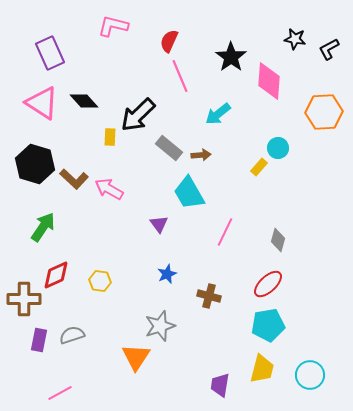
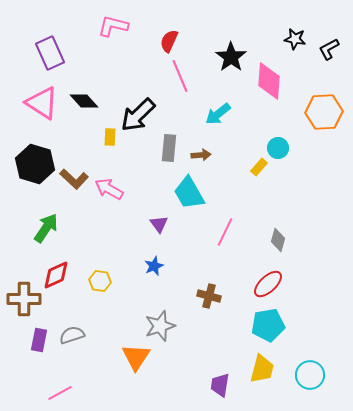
gray rectangle at (169, 148): rotated 56 degrees clockwise
green arrow at (43, 227): moved 3 px right, 1 px down
blue star at (167, 274): moved 13 px left, 8 px up
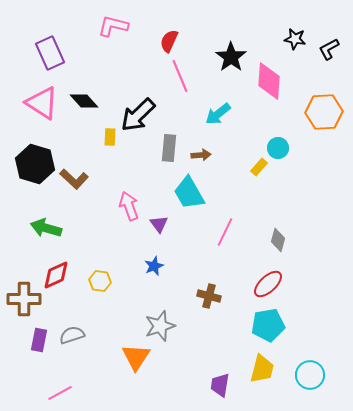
pink arrow at (109, 189): moved 20 px right, 17 px down; rotated 40 degrees clockwise
green arrow at (46, 228): rotated 108 degrees counterclockwise
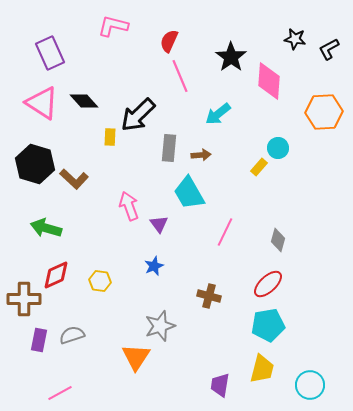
cyan circle at (310, 375): moved 10 px down
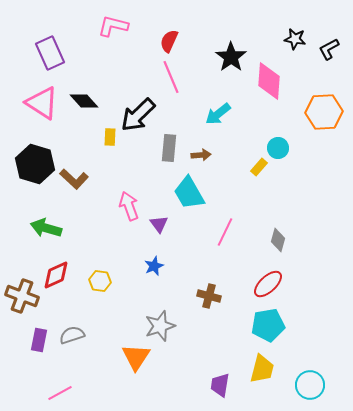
pink line at (180, 76): moved 9 px left, 1 px down
brown cross at (24, 299): moved 2 px left, 3 px up; rotated 20 degrees clockwise
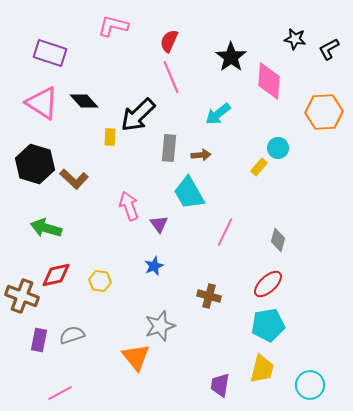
purple rectangle at (50, 53): rotated 48 degrees counterclockwise
red diamond at (56, 275): rotated 12 degrees clockwise
orange triangle at (136, 357): rotated 12 degrees counterclockwise
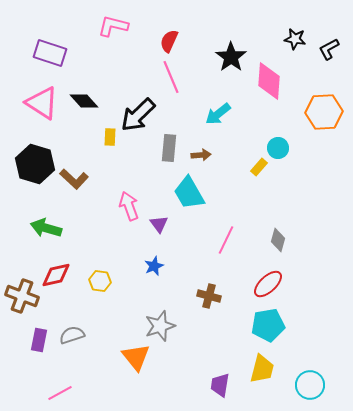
pink line at (225, 232): moved 1 px right, 8 px down
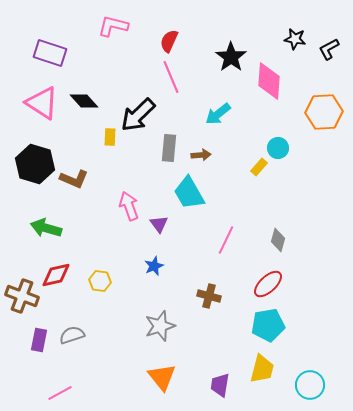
brown L-shape at (74, 179): rotated 20 degrees counterclockwise
orange triangle at (136, 357): moved 26 px right, 20 px down
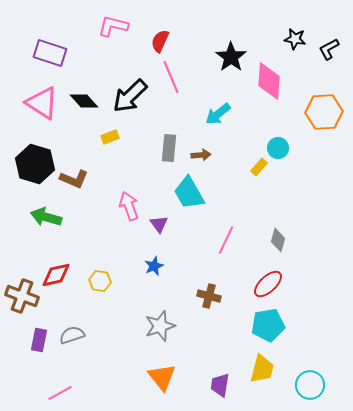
red semicircle at (169, 41): moved 9 px left
black arrow at (138, 115): moved 8 px left, 19 px up
yellow rectangle at (110, 137): rotated 66 degrees clockwise
green arrow at (46, 228): moved 11 px up
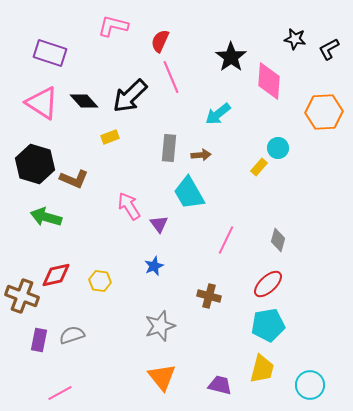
pink arrow at (129, 206): rotated 12 degrees counterclockwise
purple trapezoid at (220, 385): rotated 95 degrees clockwise
